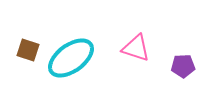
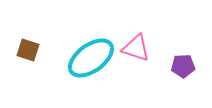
cyan ellipse: moved 20 px right
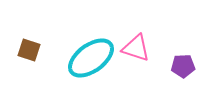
brown square: moved 1 px right
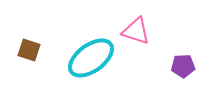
pink triangle: moved 17 px up
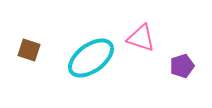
pink triangle: moved 5 px right, 7 px down
purple pentagon: moved 1 px left; rotated 15 degrees counterclockwise
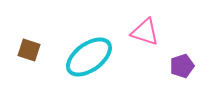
pink triangle: moved 4 px right, 6 px up
cyan ellipse: moved 2 px left, 1 px up
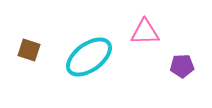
pink triangle: rotated 20 degrees counterclockwise
purple pentagon: rotated 15 degrees clockwise
